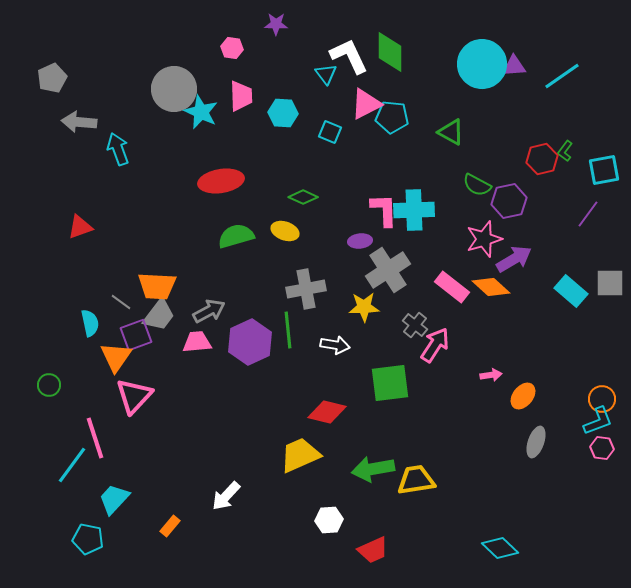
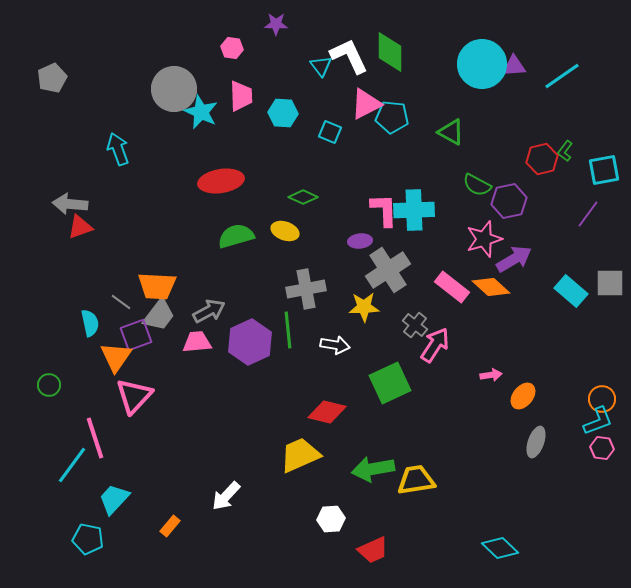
cyan triangle at (326, 74): moved 5 px left, 8 px up
gray arrow at (79, 122): moved 9 px left, 82 px down
green square at (390, 383): rotated 18 degrees counterclockwise
white hexagon at (329, 520): moved 2 px right, 1 px up
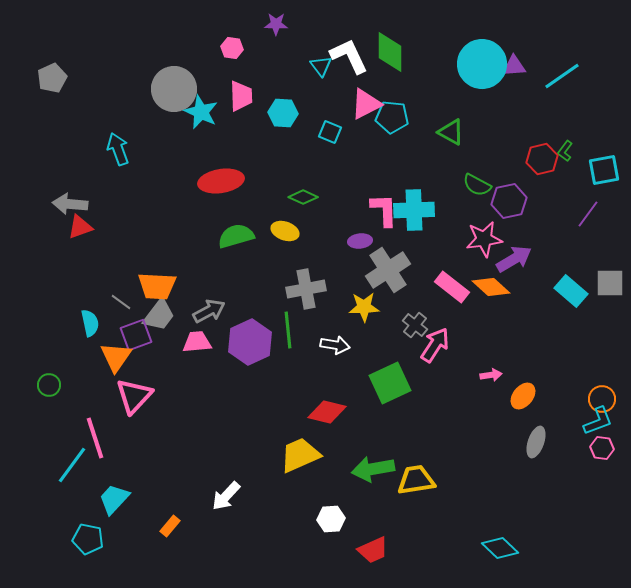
pink star at (484, 239): rotated 9 degrees clockwise
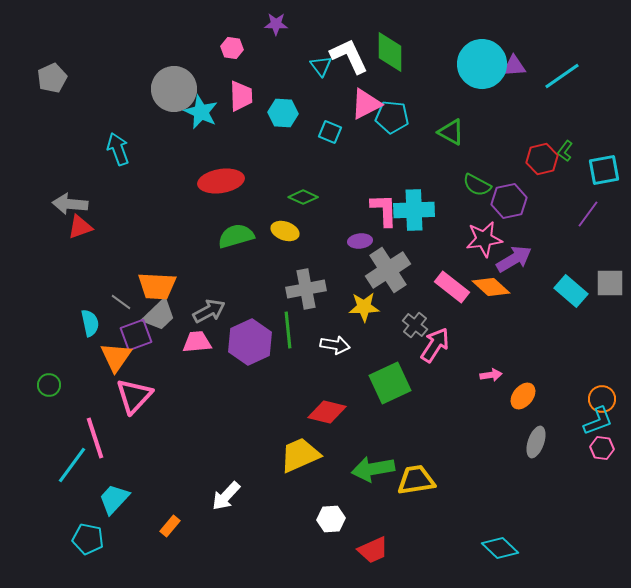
gray trapezoid at (159, 315): rotated 9 degrees clockwise
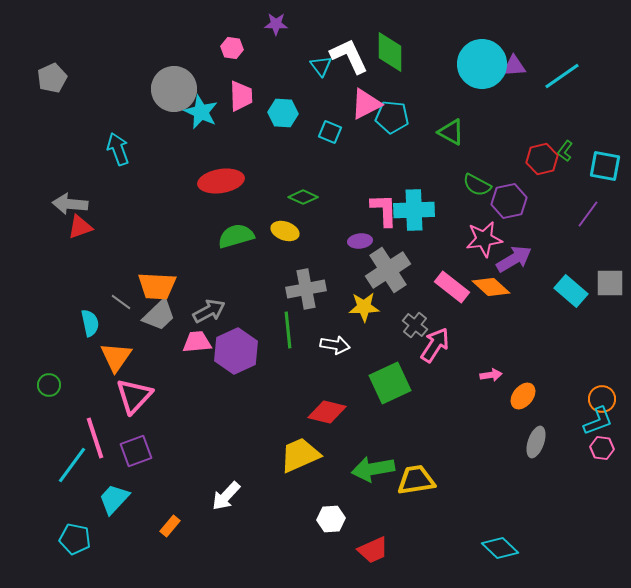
cyan square at (604, 170): moved 1 px right, 4 px up; rotated 20 degrees clockwise
purple square at (136, 335): moved 116 px down
purple hexagon at (250, 342): moved 14 px left, 9 px down
cyan pentagon at (88, 539): moved 13 px left
